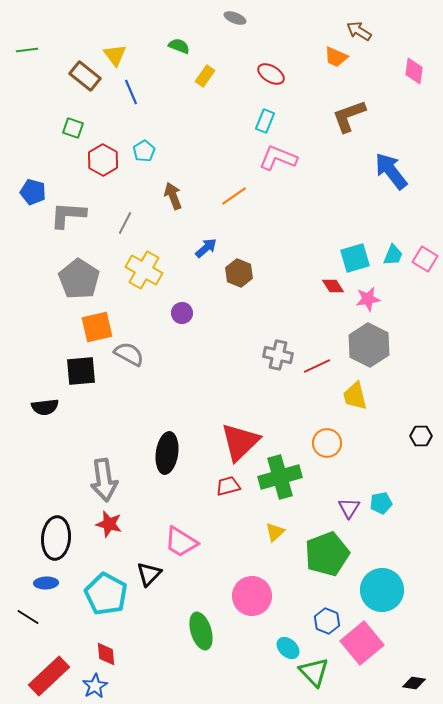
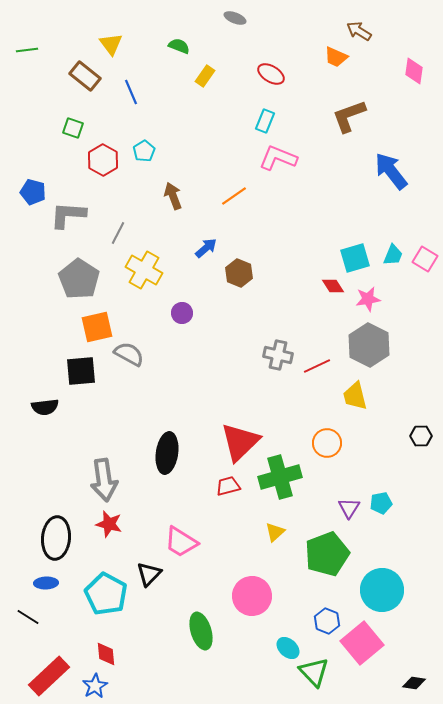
yellow triangle at (115, 55): moved 4 px left, 11 px up
gray line at (125, 223): moved 7 px left, 10 px down
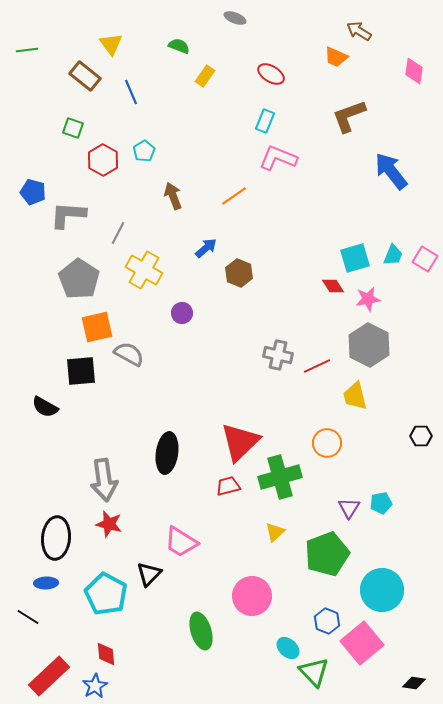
black semicircle at (45, 407): rotated 36 degrees clockwise
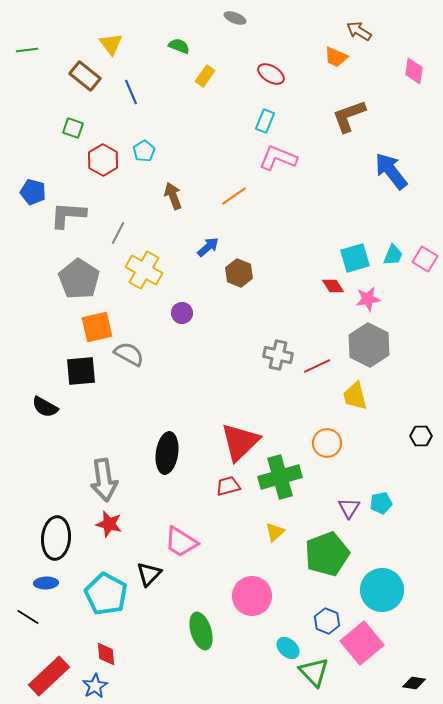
blue arrow at (206, 248): moved 2 px right, 1 px up
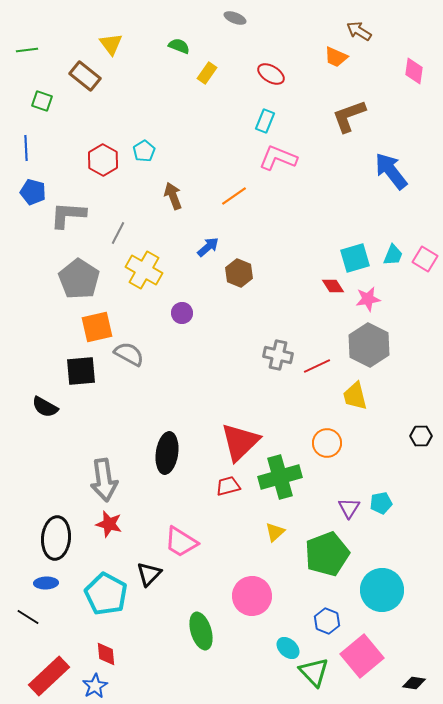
yellow rectangle at (205, 76): moved 2 px right, 3 px up
blue line at (131, 92): moved 105 px left, 56 px down; rotated 20 degrees clockwise
green square at (73, 128): moved 31 px left, 27 px up
pink square at (362, 643): moved 13 px down
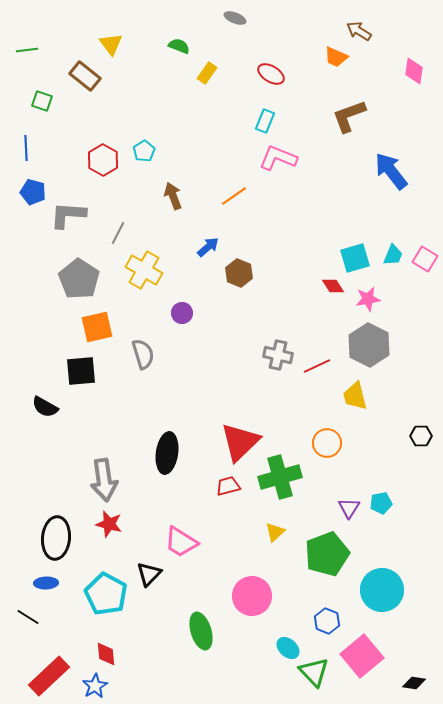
gray semicircle at (129, 354): moved 14 px right; rotated 44 degrees clockwise
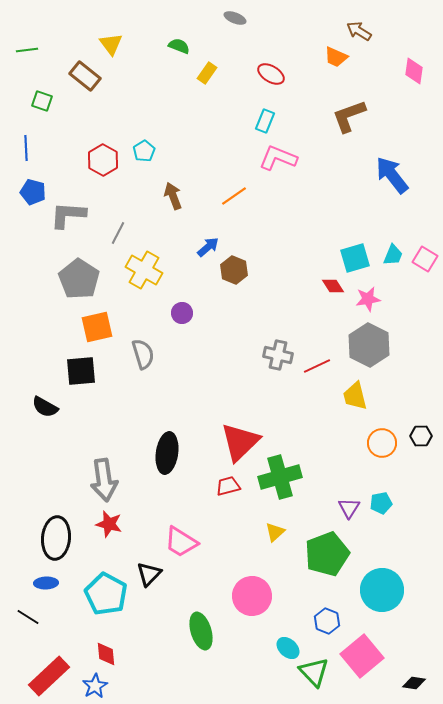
blue arrow at (391, 171): moved 1 px right, 4 px down
brown hexagon at (239, 273): moved 5 px left, 3 px up
orange circle at (327, 443): moved 55 px right
